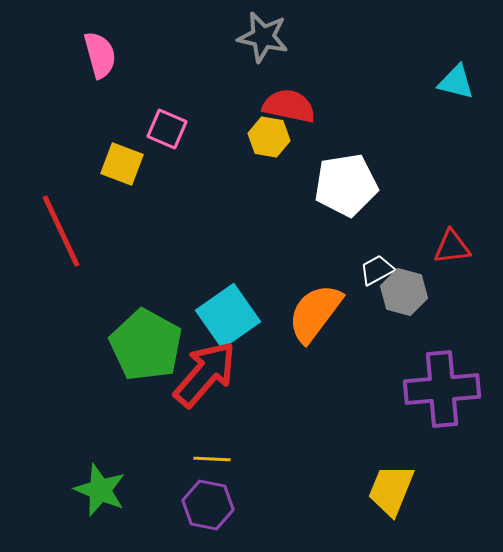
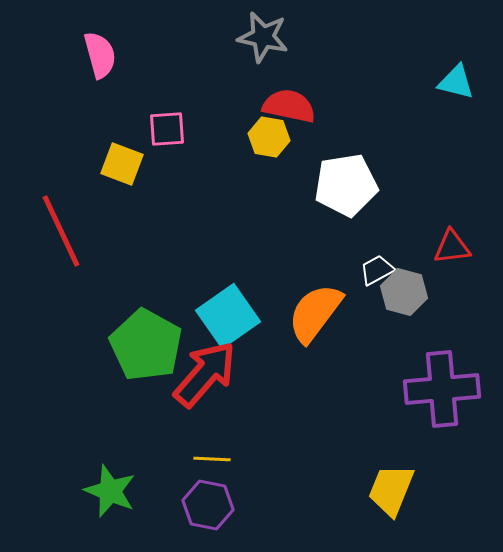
pink square: rotated 27 degrees counterclockwise
green star: moved 10 px right, 1 px down
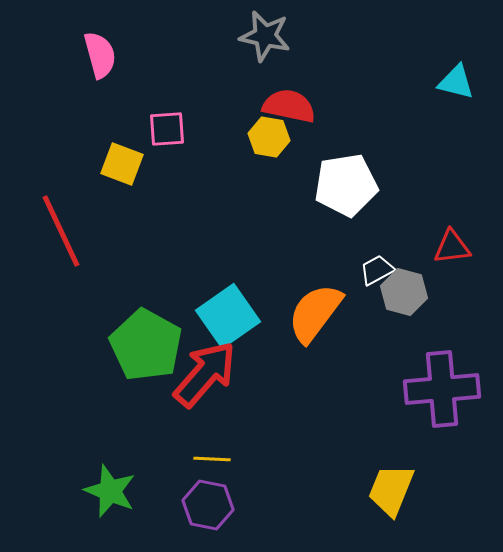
gray star: moved 2 px right, 1 px up
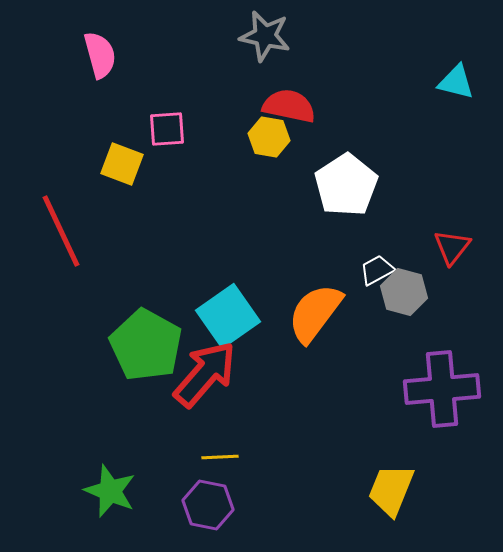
white pentagon: rotated 24 degrees counterclockwise
red triangle: rotated 45 degrees counterclockwise
yellow line: moved 8 px right, 2 px up; rotated 6 degrees counterclockwise
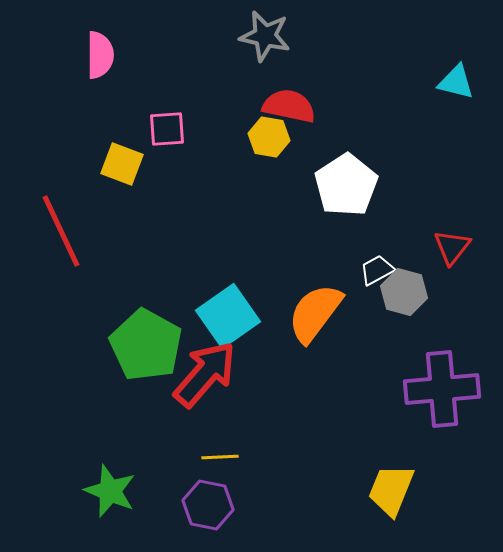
pink semicircle: rotated 15 degrees clockwise
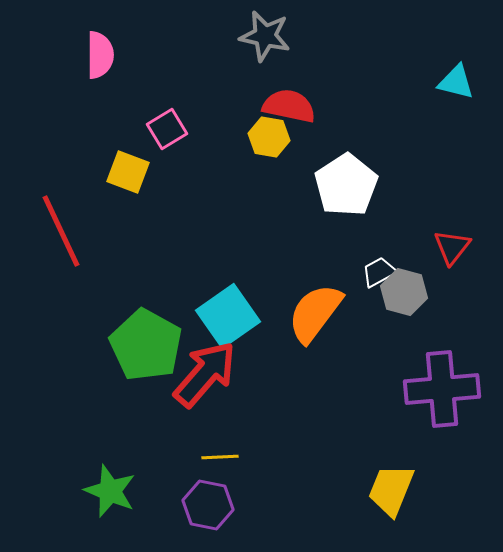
pink square: rotated 27 degrees counterclockwise
yellow square: moved 6 px right, 8 px down
white trapezoid: moved 2 px right, 2 px down
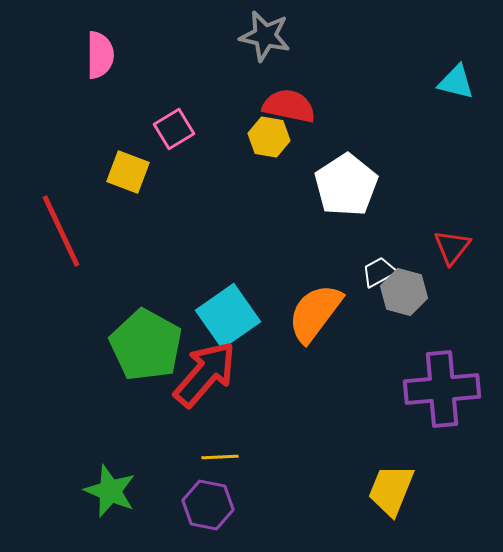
pink square: moved 7 px right
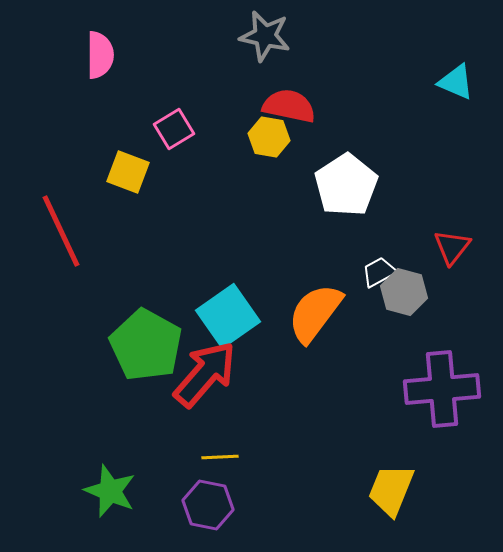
cyan triangle: rotated 9 degrees clockwise
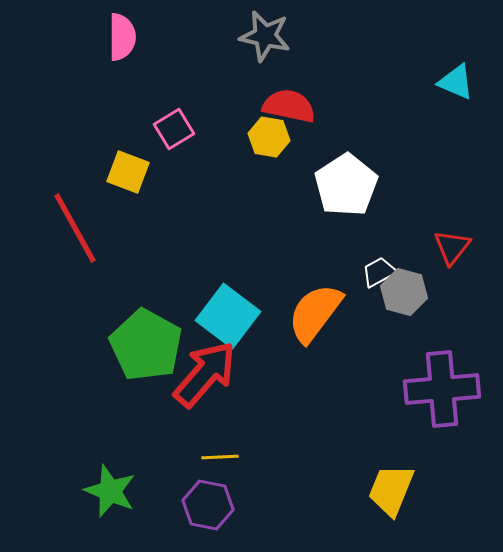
pink semicircle: moved 22 px right, 18 px up
red line: moved 14 px right, 3 px up; rotated 4 degrees counterclockwise
cyan square: rotated 18 degrees counterclockwise
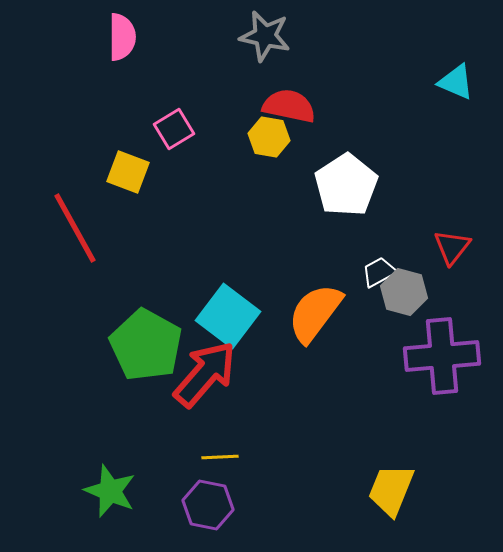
purple cross: moved 33 px up
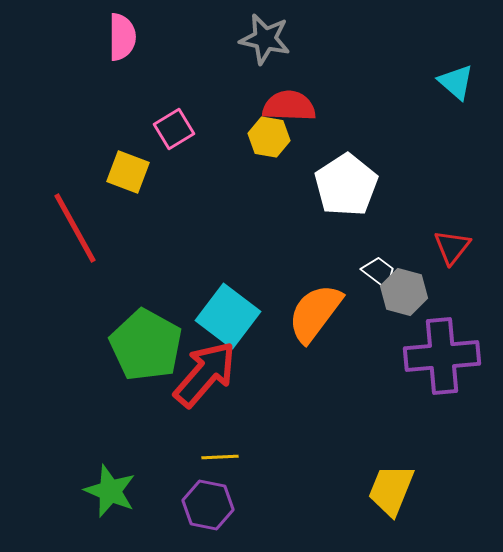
gray star: moved 3 px down
cyan triangle: rotated 18 degrees clockwise
red semicircle: rotated 10 degrees counterclockwise
white trapezoid: rotated 66 degrees clockwise
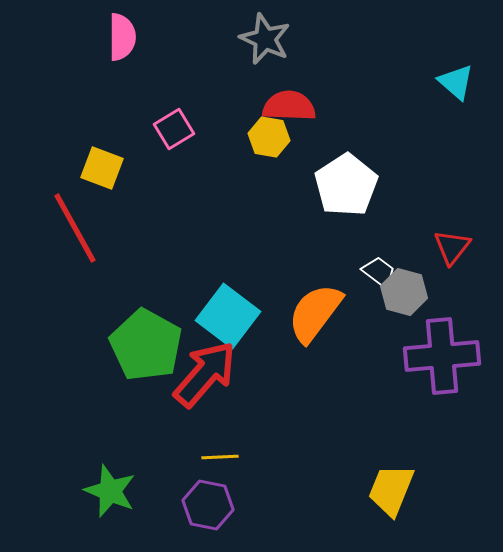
gray star: rotated 12 degrees clockwise
yellow square: moved 26 px left, 4 px up
